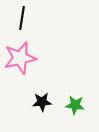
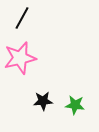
black line: rotated 20 degrees clockwise
black star: moved 1 px right, 1 px up
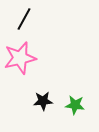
black line: moved 2 px right, 1 px down
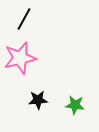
black star: moved 5 px left, 1 px up
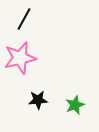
green star: rotated 30 degrees counterclockwise
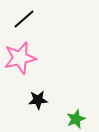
black line: rotated 20 degrees clockwise
green star: moved 1 px right, 14 px down
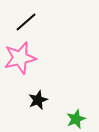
black line: moved 2 px right, 3 px down
black star: rotated 18 degrees counterclockwise
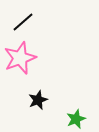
black line: moved 3 px left
pink star: rotated 8 degrees counterclockwise
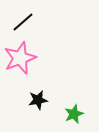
black star: rotated 12 degrees clockwise
green star: moved 2 px left, 5 px up
